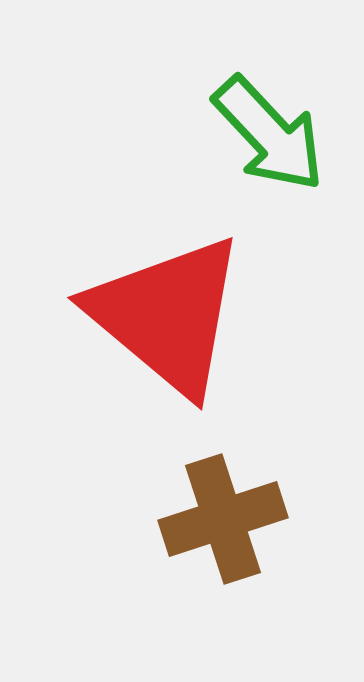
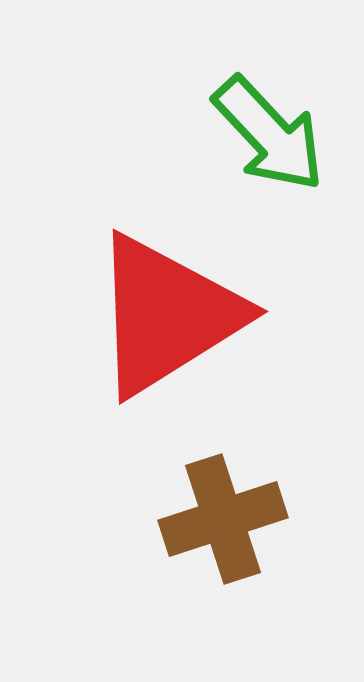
red triangle: rotated 48 degrees clockwise
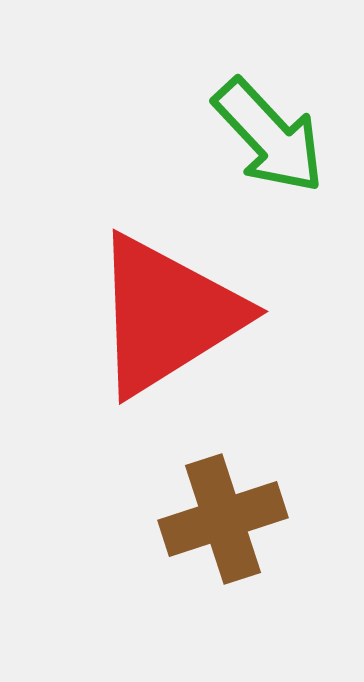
green arrow: moved 2 px down
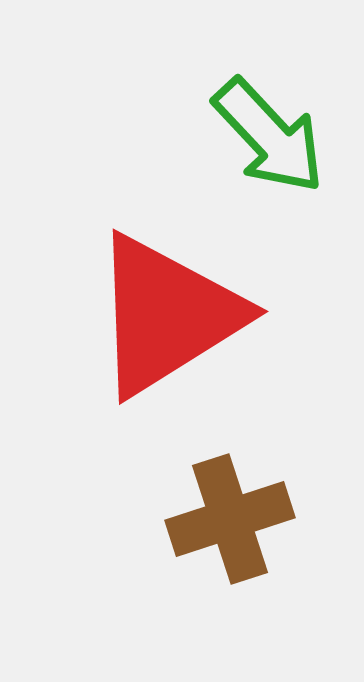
brown cross: moved 7 px right
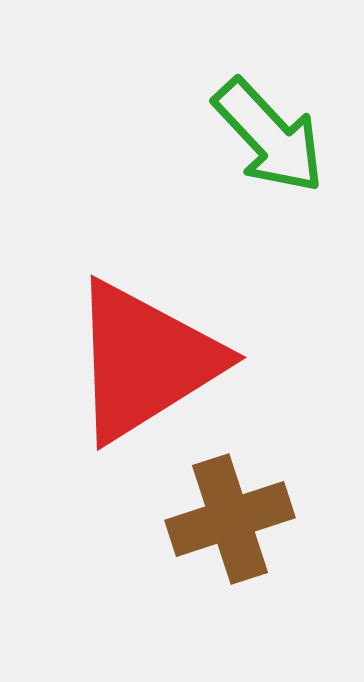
red triangle: moved 22 px left, 46 px down
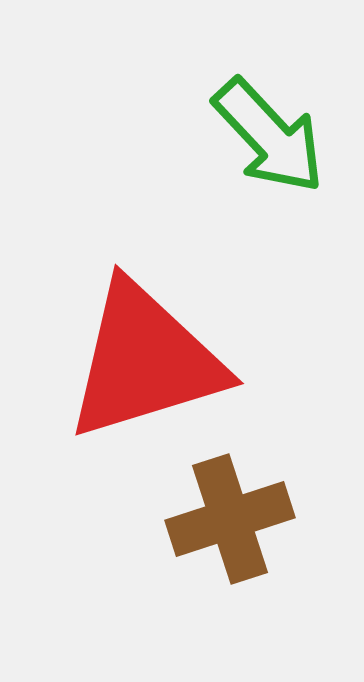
red triangle: rotated 15 degrees clockwise
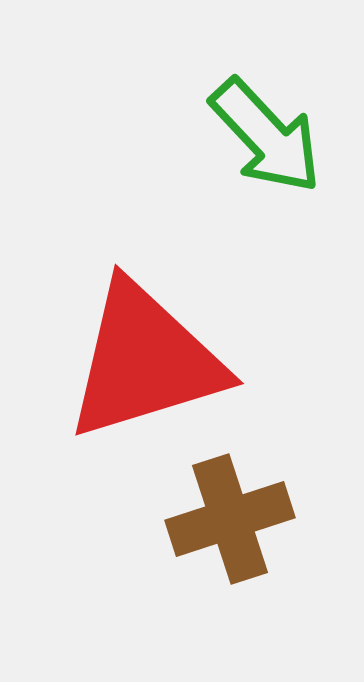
green arrow: moved 3 px left
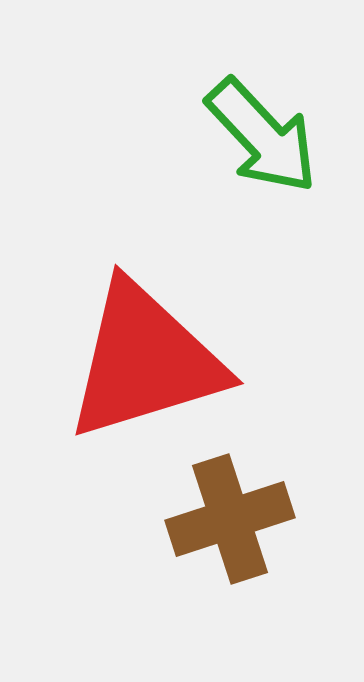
green arrow: moved 4 px left
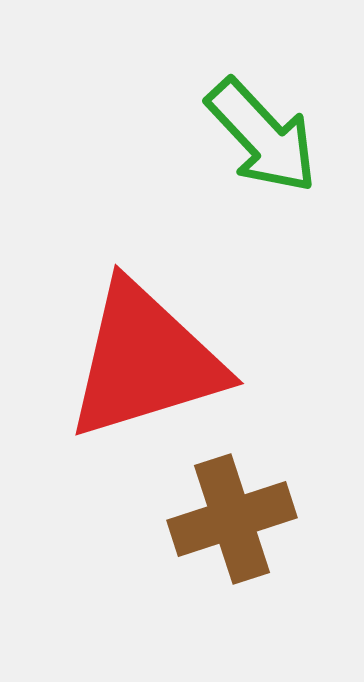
brown cross: moved 2 px right
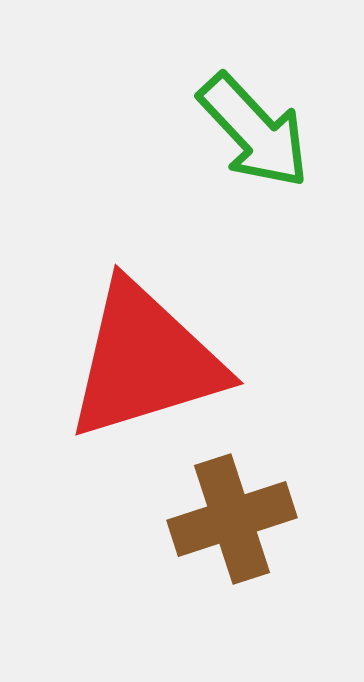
green arrow: moved 8 px left, 5 px up
